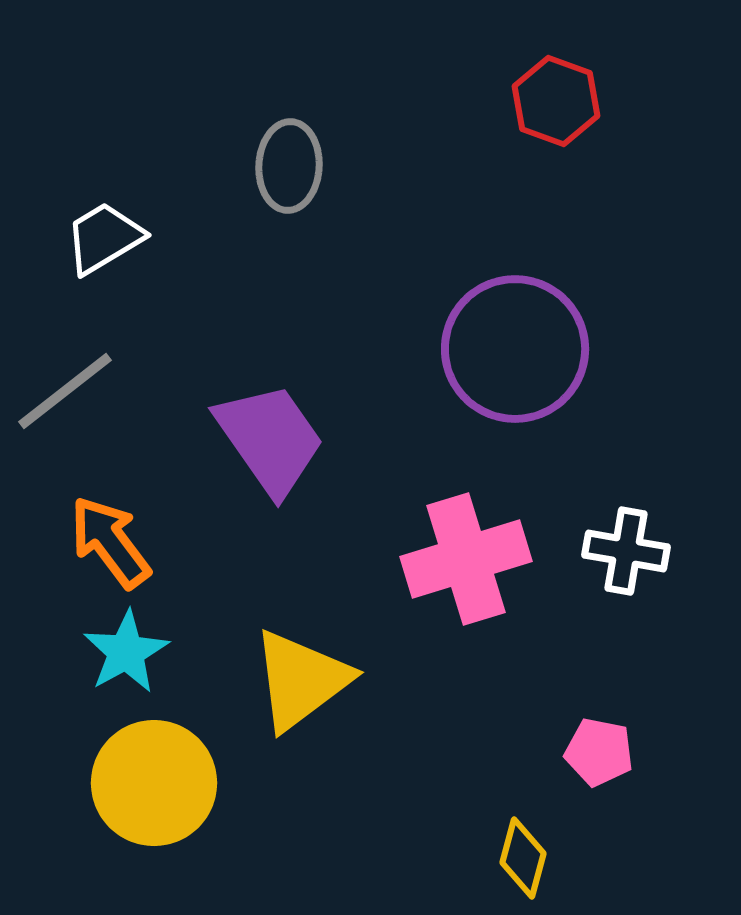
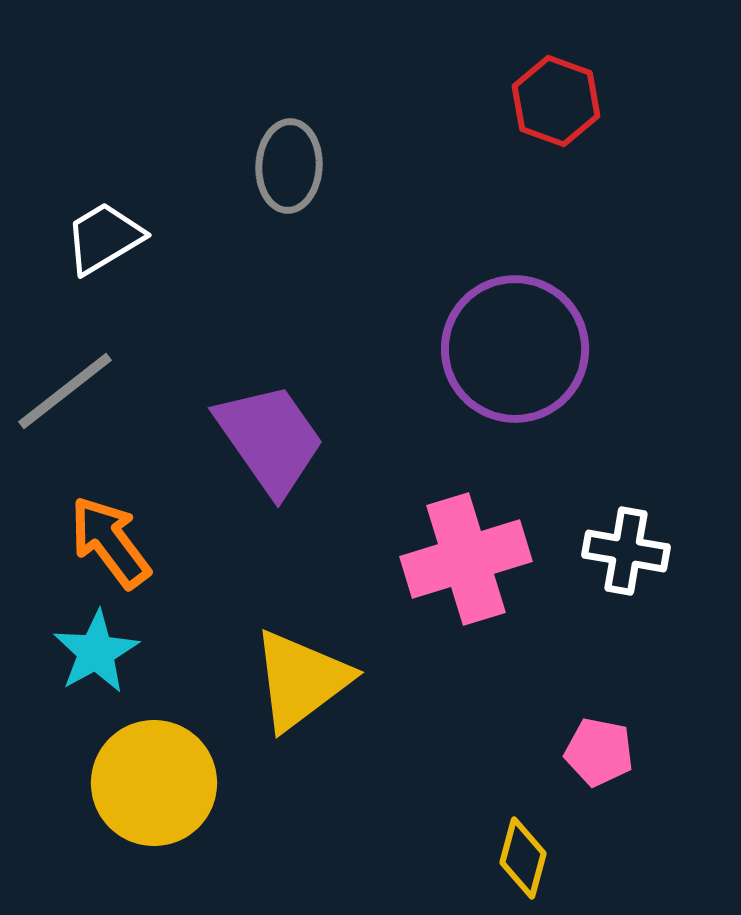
cyan star: moved 30 px left
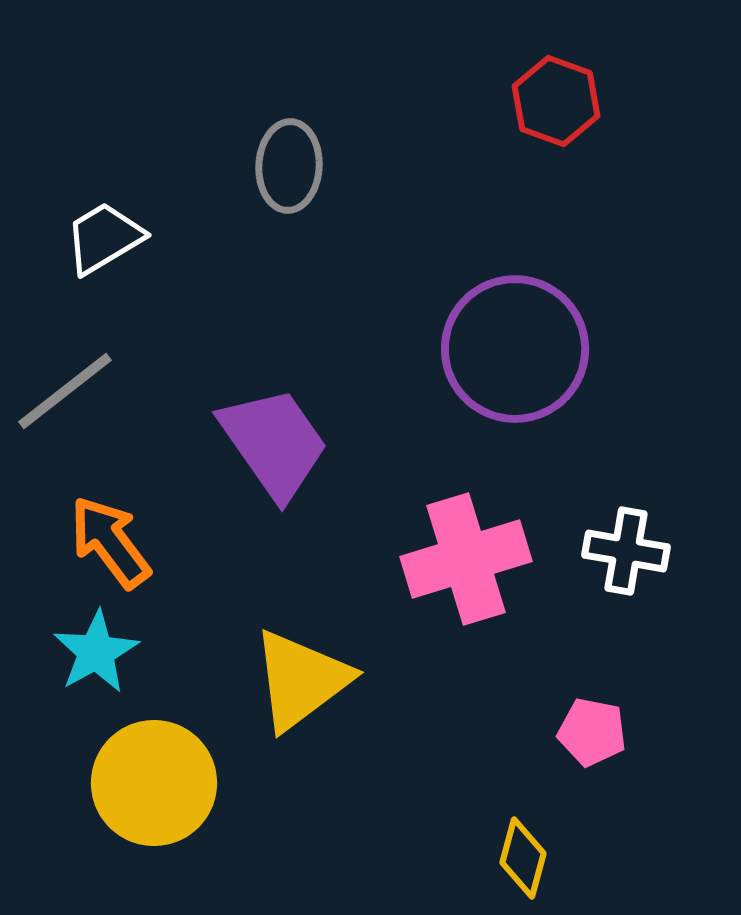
purple trapezoid: moved 4 px right, 4 px down
pink pentagon: moved 7 px left, 20 px up
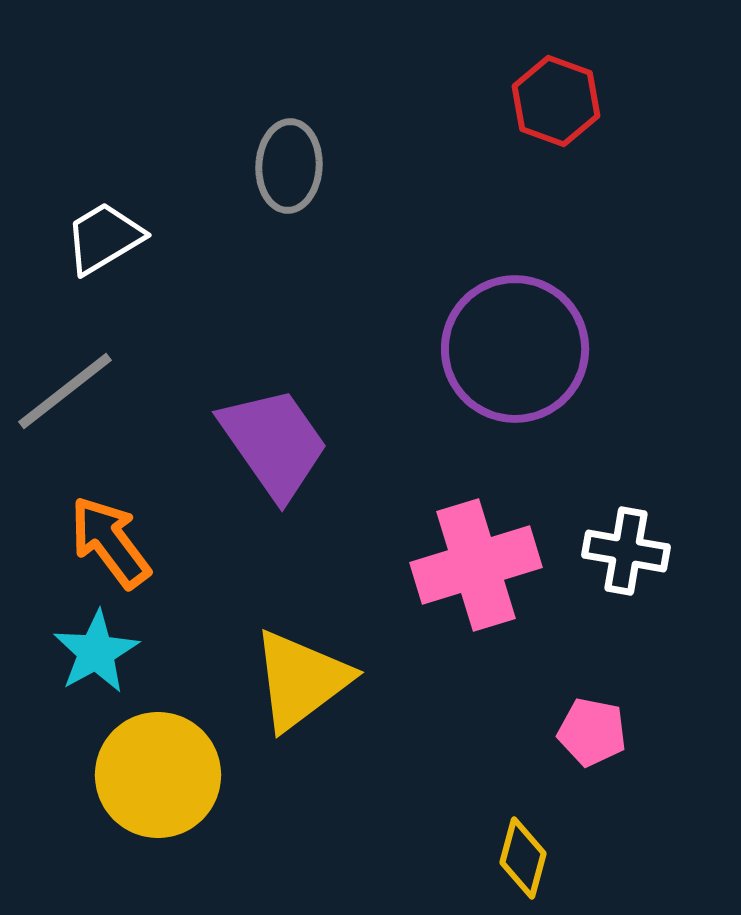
pink cross: moved 10 px right, 6 px down
yellow circle: moved 4 px right, 8 px up
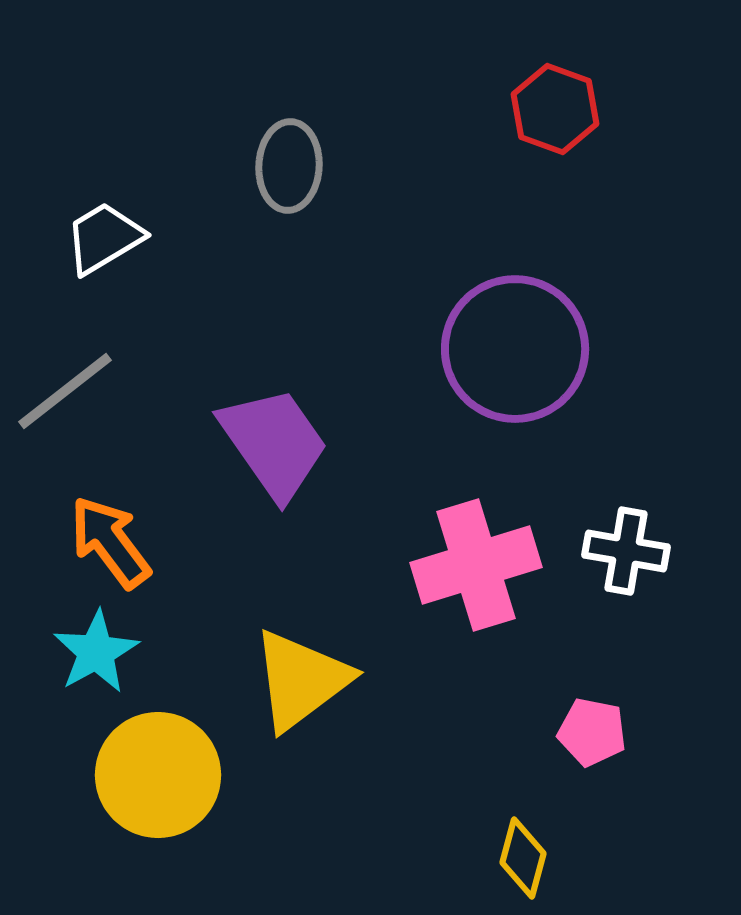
red hexagon: moved 1 px left, 8 px down
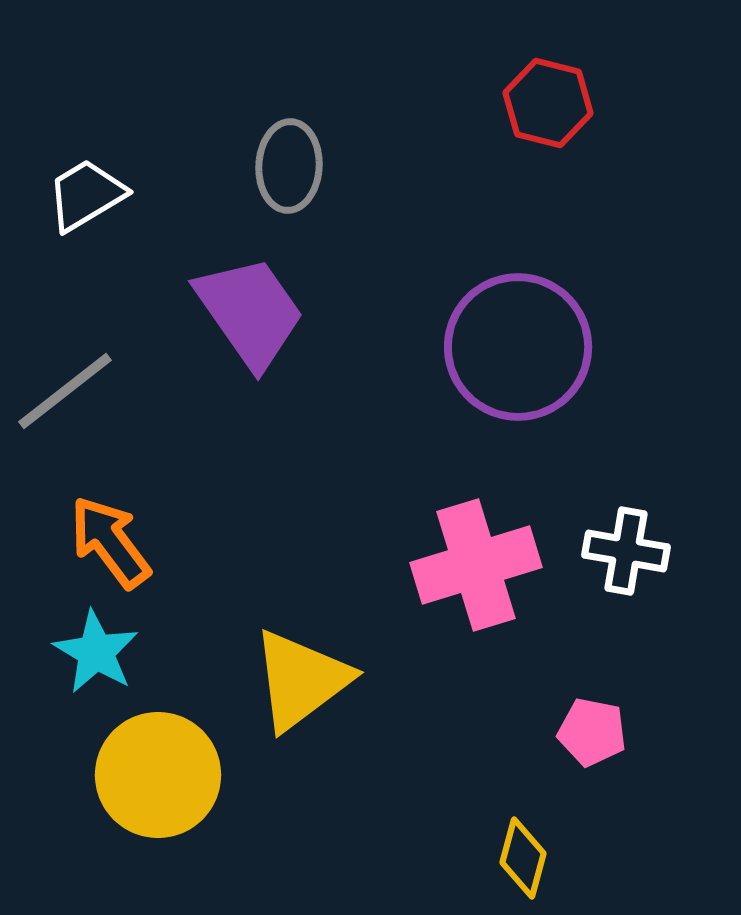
red hexagon: moved 7 px left, 6 px up; rotated 6 degrees counterclockwise
white trapezoid: moved 18 px left, 43 px up
purple circle: moved 3 px right, 2 px up
purple trapezoid: moved 24 px left, 131 px up
cyan star: rotated 12 degrees counterclockwise
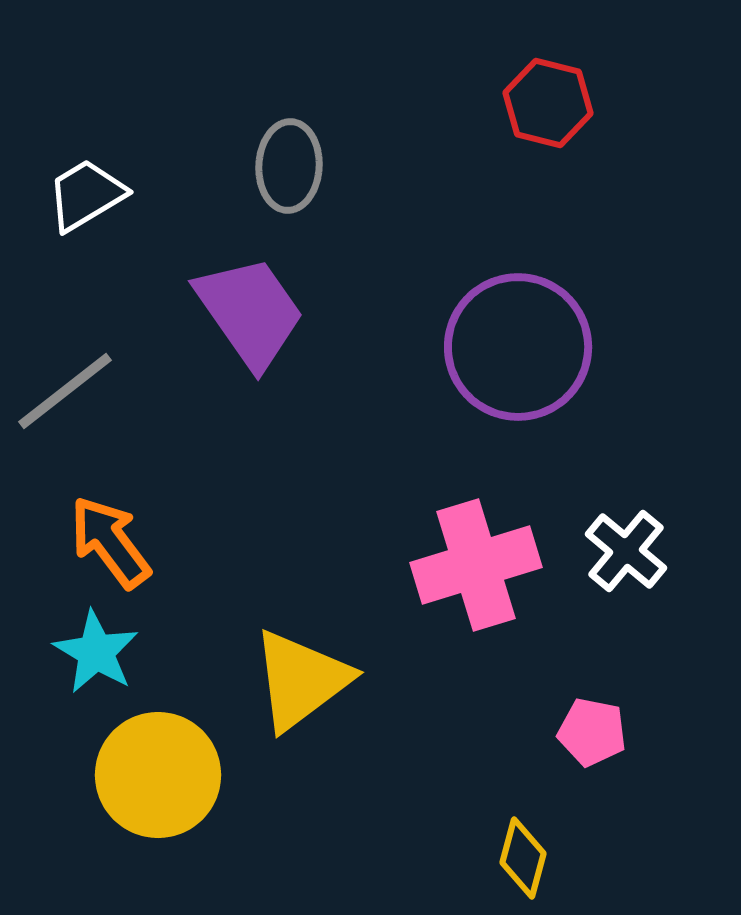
white cross: rotated 30 degrees clockwise
